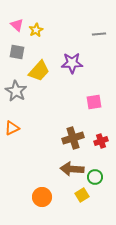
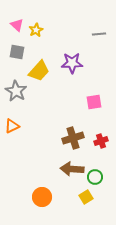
orange triangle: moved 2 px up
yellow square: moved 4 px right, 2 px down
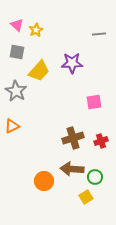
orange circle: moved 2 px right, 16 px up
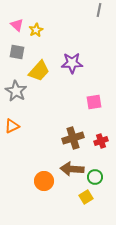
gray line: moved 24 px up; rotated 72 degrees counterclockwise
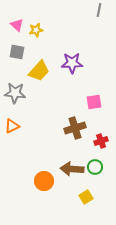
yellow star: rotated 16 degrees clockwise
gray star: moved 1 px left, 2 px down; rotated 25 degrees counterclockwise
brown cross: moved 2 px right, 10 px up
green circle: moved 10 px up
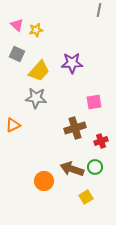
gray square: moved 2 px down; rotated 14 degrees clockwise
gray star: moved 21 px right, 5 px down
orange triangle: moved 1 px right, 1 px up
brown arrow: rotated 15 degrees clockwise
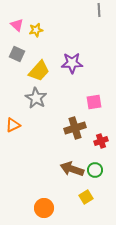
gray line: rotated 16 degrees counterclockwise
gray star: rotated 25 degrees clockwise
green circle: moved 3 px down
orange circle: moved 27 px down
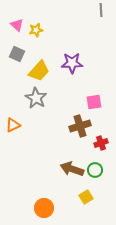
gray line: moved 2 px right
brown cross: moved 5 px right, 2 px up
red cross: moved 2 px down
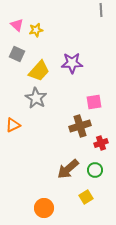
brown arrow: moved 4 px left; rotated 60 degrees counterclockwise
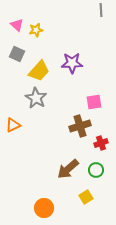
green circle: moved 1 px right
